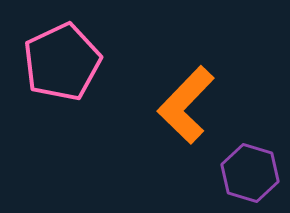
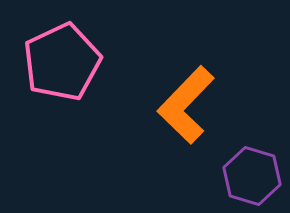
purple hexagon: moved 2 px right, 3 px down
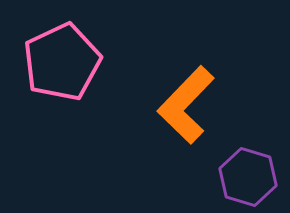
purple hexagon: moved 4 px left, 1 px down
